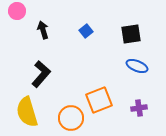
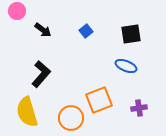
black arrow: rotated 144 degrees clockwise
blue ellipse: moved 11 px left
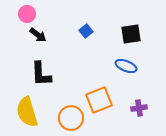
pink circle: moved 10 px right, 3 px down
black arrow: moved 5 px left, 5 px down
black L-shape: rotated 136 degrees clockwise
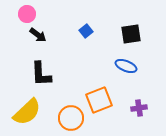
yellow semicircle: rotated 116 degrees counterclockwise
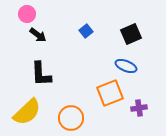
black square: rotated 15 degrees counterclockwise
orange square: moved 11 px right, 7 px up
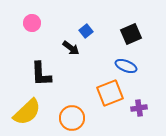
pink circle: moved 5 px right, 9 px down
black arrow: moved 33 px right, 13 px down
orange circle: moved 1 px right
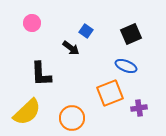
blue square: rotated 16 degrees counterclockwise
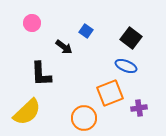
black square: moved 4 px down; rotated 30 degrees counterclockwise
black arrow: moved 7 px left, 1 px up
orange circle: moved 12 px right
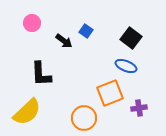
black arrow: moved 6 px up
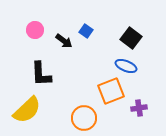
pink circle: moved 3 px right, 7 px down
orange square: moved 1 px right, 2 px up
yellow semicircle: moved 2 px up
